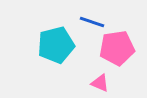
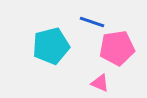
cyan pentagon: moved 5 px left, 1 px down
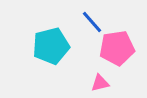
blue line: rotated 30 degrees clockwise
pink triangle: rotated 36 degrees counterclockwise
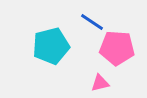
blue line: rotated 15 degrees counterclockwise
pink pentagon: rotated 12 degrees clockwise
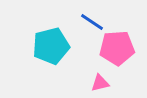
pink pentagon: rotated 8 degrees counterclockwise
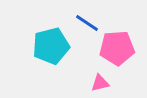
blue line: moved 5 px left, 1 px down
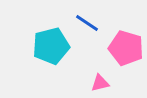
pink pentagon: moved 9 px right; rotated 20 degrees clockwise
